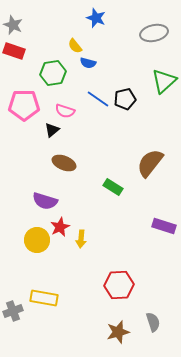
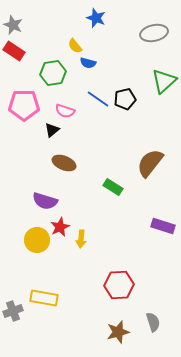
red rectangle: rotated 15 degrees clockwise
purple rectangle: moved 1 px left
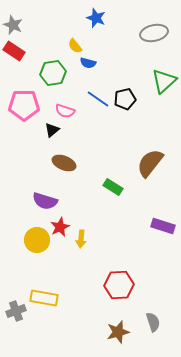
gray cross: moved 3 px right
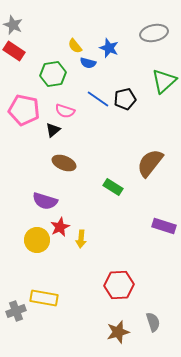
blue star: moved 13 px right, 30 px down
green hexagon: moved 1 px down
pink pentagon: moved 5 px down; rotated 12 degrees clockwise
black triangle: moved 1 px right
purple rectangle: moved 1 px right
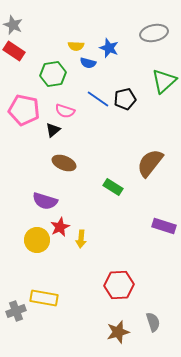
yellow semicircle: moved 1 px right; rotated 49 degrees counterclockwise
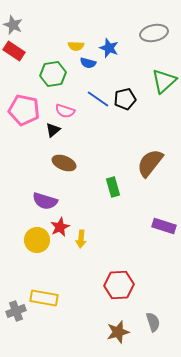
green rectangle: rotated 42 degrees clockwise
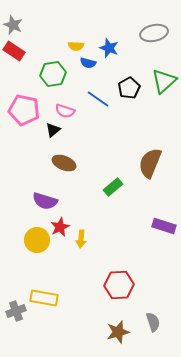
black pentagon: moved 4 px right, 11 px up; rotated 15 degrees counterclockwise
brown semicircle: rotated 16 degrees counterclockwise
green rectangle: rotated 66 degrees clockwise
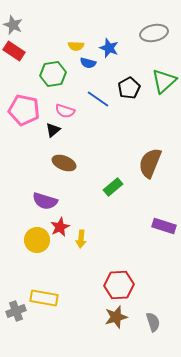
brown star: moved 2 px left, 15 px up
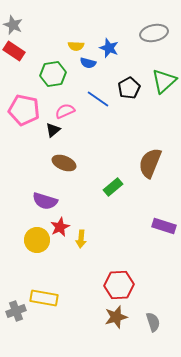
pink semicircle: rotated 138 degrees clockwise
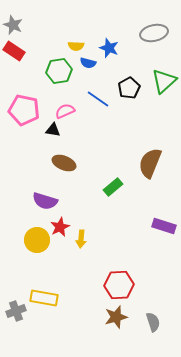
green hexagon: moved 6 px right, 3 px up
black triangle: rotated 49 degrees clockwise
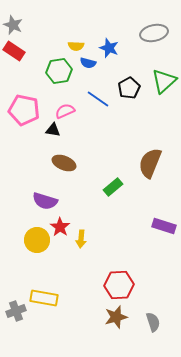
red star: rotated 12 degrees counterclockwise
